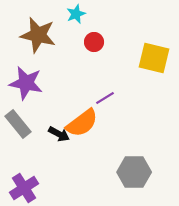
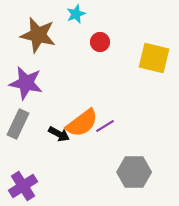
red circle: moved 6 px right
purple line: moved 28 px down
gray rectangle: rotated 64 degrees clockwise
purple cross: moved 1 px left, 2 px up
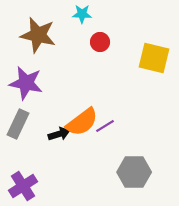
cyan star: moved 6 px right; rotated 24 degrees clockwise
orange semicircle: moved 1 px up
black arrow: rotated 45 degrees counterclockwise
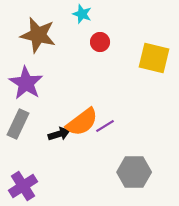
cyan star: rotated 18 degrees clockwise
purple star: rotated 20 degrees clockwise
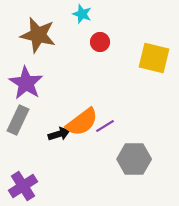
gray rectangle: moved 4 px up
gray hexagon: moved 13 px up
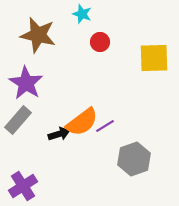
yellow square: rotated 16 degrees counterclockwise
gray rectangle: rotated 16 degrees clockwise
gray hexagon: rotated 20 degrees counterclockwise
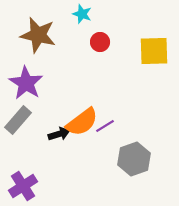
yellow square: moved 7 px up
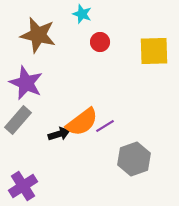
purple star: rotated 8 degrees counterclockwise
